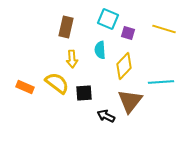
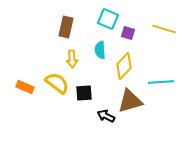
brown triangle: rotated 36 degrees clockwise
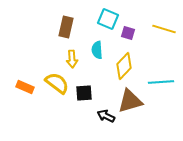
cyan semicircle: moved 3 px left
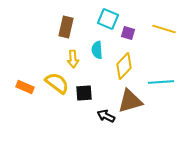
yellow arrow: moved 1 px right
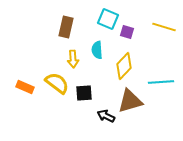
yellow line: moved 2 px up
purple square: moved 1 px left, 1 px up
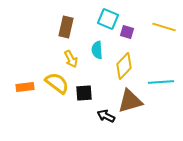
yellow arrow: moved 2 px left; rotated 24 degrees counterclockwise
orange rectangle: rotated 30 degrees counterclockwise
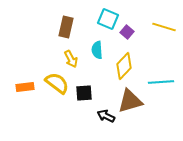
purple square: rotated 24 degrees clockwise
